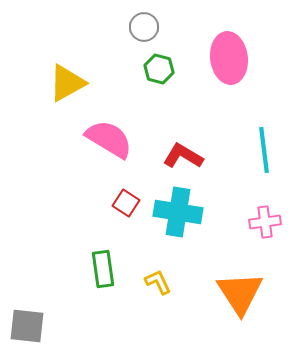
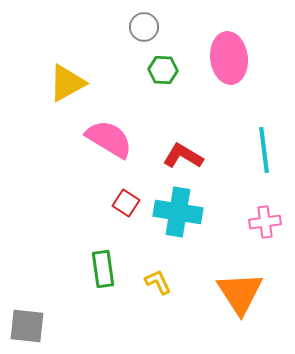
green hexagon: moved 4 px right, 1 px down; rotated 12 degrees counterclockwise
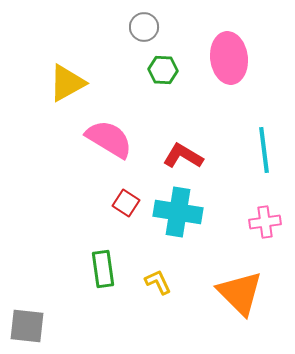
orange triangle: rotated 12 degrees counterclockwise
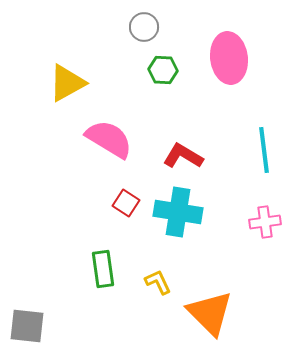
orange triangle: moved 30 px left, 20 px down
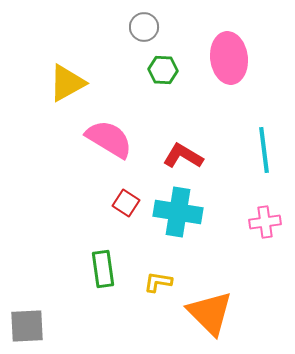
yellow L-shape: rotated 56 degrees counterclockwise
gray square: rotated 9 degrees counterclockwise
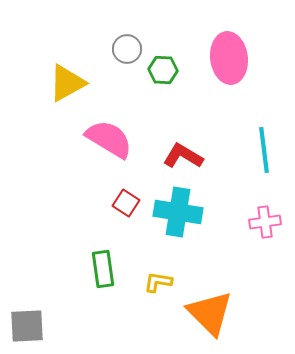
gray circle: moved 17 px left, 22 px down
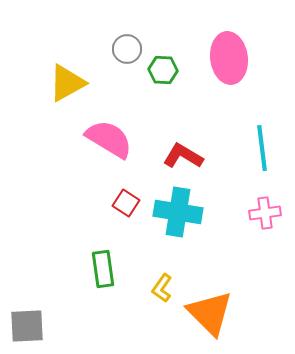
cyan line: moved 2 px left, 2 px up
pink cross: moved 9 px up
yellow L-shape: moved 4 px right, 6 px down; rotated 64 degrees counterclockwise
